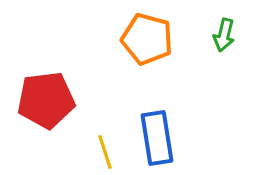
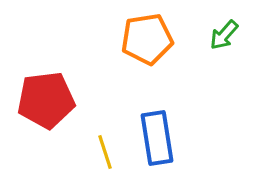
green arrow: rotated 28 degrees clockwise
orange pentagon: rotated 24 degrees counterclockwise
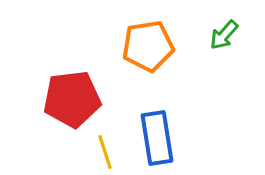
orange pentagon: moved 1 px right, 7 px down
red pentagon: moved 26 px right, 1 px up
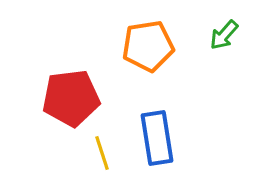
red pentagon: moved 1 px left, 1 px up
yellow line: moved 3 px left, 1 px down
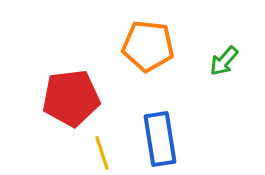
green arrow: moved 26 px down
orange pentagon: rotated 15 degrees clockwise
blue rectangle: moved 3 px right, 1 px down
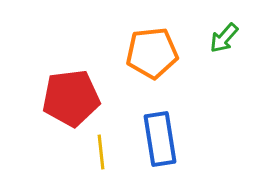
orange pentagon: moved 4 px right, 7 px down; rotated 12 degrees counterclockwise
green arrow: moved 23 px up
yellow line: moved 1 px left, 1 px up; rotated 12 degrees clockwise
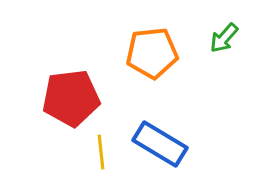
blue rectangle: moved 5 px down; rotated 50 degrees counterclockwise
